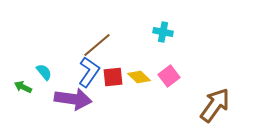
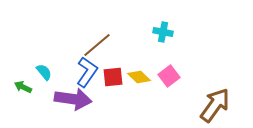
blue L-shape: moved 2 px left
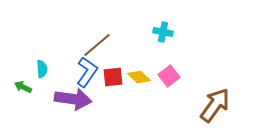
cyan semicircle: moved 2 px left, 3 px up; rotated 36 degrees clockwise
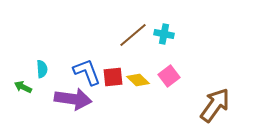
cyan cross: moved 1 px right, 2 px down
brown line: moved 36 px right, 10 px up
blue L-shape: rotated 56 degrees counterclockwise
yellow diamond: moved 1 px left, 3 px down
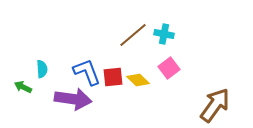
pink square: moved 8 px up
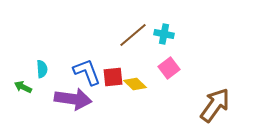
yellow diamond: moved 3 px left, 4 px down
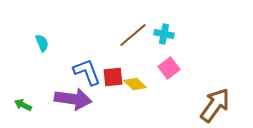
cyan semicircle: moved 26 px up; rotated 18 degrees counterclockwise
green arrow: moved 18 px down
